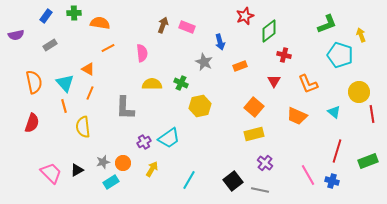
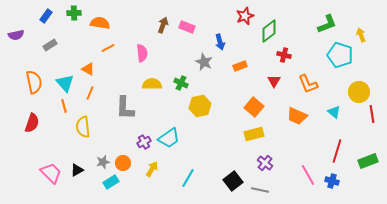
cyan line at (189, 180): moved 1 px left, 2 px up
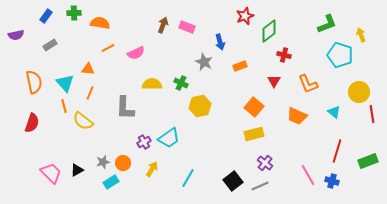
pink semicircle at (142, 53): moved 6 px left; rotated 72 degrees clockwise
orange triangle at (88, 69): rotated 24 degrees counterclockwise
yellow semicircle at (83, 127): moved 6 px up; rotated 45 degrees counterclockwise
gray line at (260, 190): moved 4 px up; rotated 36 degrees counterclockwise
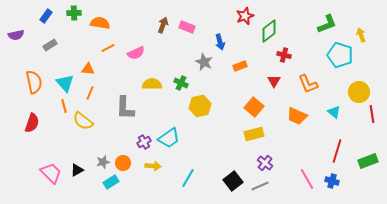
yellow arrow at (152, 169): moved 1 px right, 3 px up; rotated 63 degrees clockwise
pink line at (308, 175): moved 1 px left, 4 px down
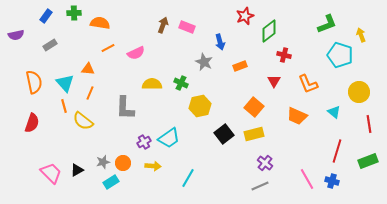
red line at (372, 114): moved 3 px left, 10 px down
black square at (233, 181): moved 9 px left, 47 px up
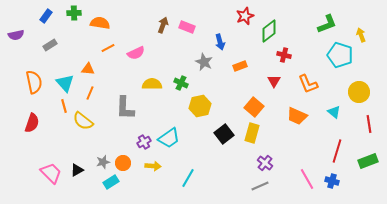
yellow rectangle at (254, 134): moved 2 px left, 1 px up; rotated 60 degrees counterclockwise
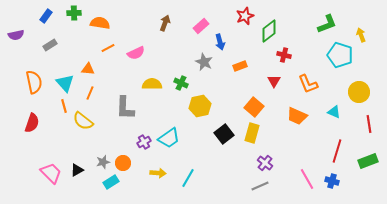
brown arrow at (163, 25): moved 2 px right, 2 px up
pink rectangle at (187, 27): moved 14 px right, 1 px up; rotated 63 degrees counterclockwise
cyan triangle at (334, 112): rotated 16 degrees counterclockwise
yellow arrow at (153, 166): moved 5 px right, 7 px down
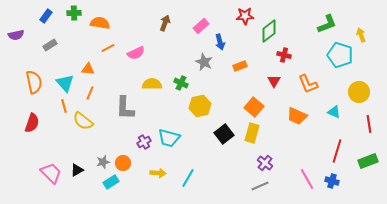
red star at (245, 16): rotated 18 degrees clockwise
cyan trapezoid at (169, 138): rotated 50 degrees clockwise
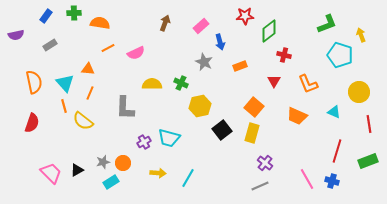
black square at (224, 134): moved 2 px left, 4 px up
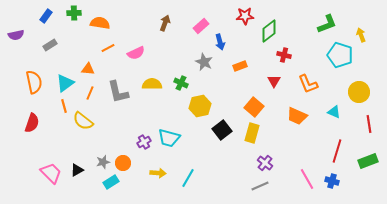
cyan triangle at (65, 83): rotated 36 degrees clockwise
gray L-shape at (125, 108): moved 7 px left, 16 px up; rotated 15 degrees counterclockwise
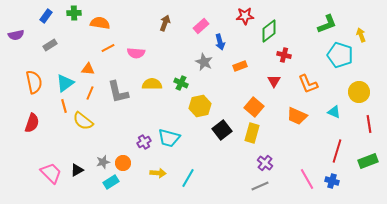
pink semicircle at (136, 53): rotated 30 degrees clockwise
